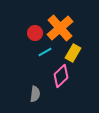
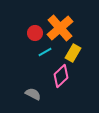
gray semicircle: moved 2 px left; rotated 70 degrees counterclockwise
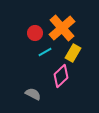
orange cross: moved 2 px right
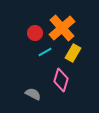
pink diamond: moved 4 px down; rotated 30 degrees counterclockwise
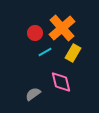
pink diamond: moved 2 px down; rotated 30 degrees counterclockwise
gray semicircle: rotated 63 degrees counterclockwise
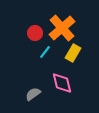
cyan line: rotated 24 degrees counterclockwise
pink diamond: moved 1 px right, 1 px down
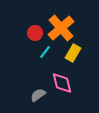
orange cross: moved 1 px left
gray semicircle: moved 5 px right, 1 px down
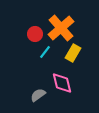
red circle: moved 1 px down
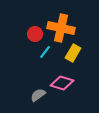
orange cross: rotated 36 degrees counterclockwise
pink diamond: rotated 60 degrees counterclockwise
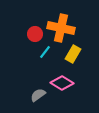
yellow rectangle: moved 1 px down
pink diamond: rotated 15 degrees clockwise
